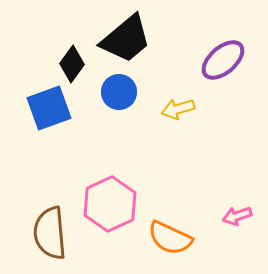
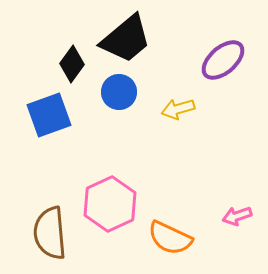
blue square: moved 7 px down
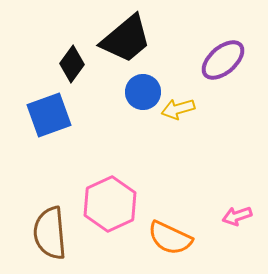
blue circle: moved 24 px right
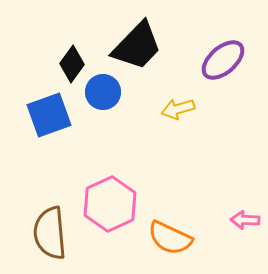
black trapezoid: moved 11 px right, 7 px down; rotated 6 degrees counterclockwise
blue circle: moved 40 px left
pink arrow: moved 8 px right, 4 px down; rotated 20 degrees clockwise
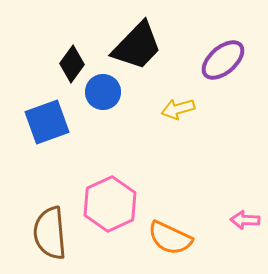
blue square: moved 2 px left, 7 px down
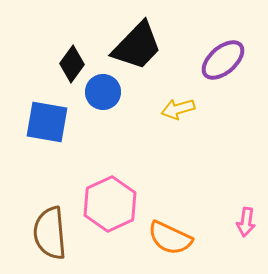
blue square: rotated 30 degrees clockwise
pink arrow: moved 1 px right, 2 px down; rotated 84 degrees counterclockwise
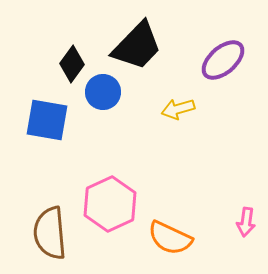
blue square: moved 2 px up
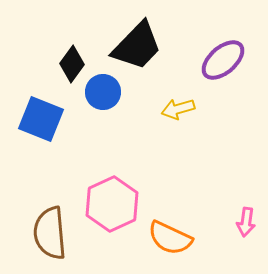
blue square: moved 6 px left, 1 px up; rotated 12 degrees clockwise
pink hexagon: moved 2 px right
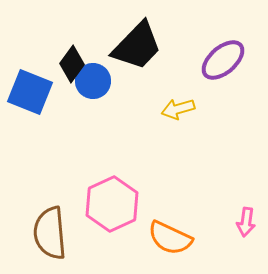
blue circle: moved 10 px left, 11 px up
blue square: moved 11 px left, 27 px up
